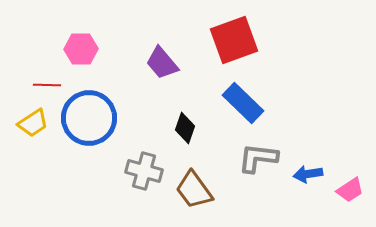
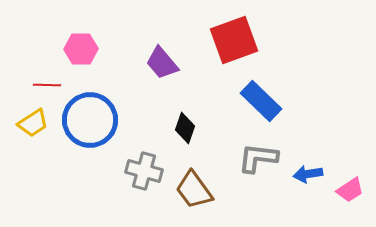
blue rectangle: moved 18 px right, 2 px up
blue circle: moved 1 px right, 2 px down
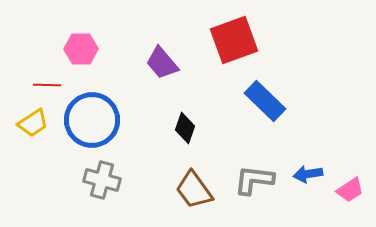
blue rectangle: moved 4 px right
blue circle: moved 2 px right
gray L-shape: moved 4 px left, 22 px down
gray cross: moved 42 px left, 9 px down
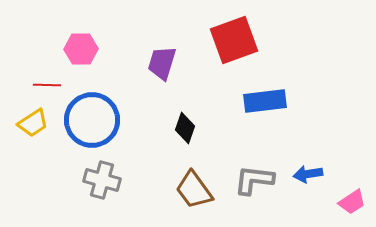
purple trapezoid: rotated 57 degrees clockwise
blue rectangle: rotated 51 degrees counterclockwise
pink trapezoid: moved 2 px right, 12 px down
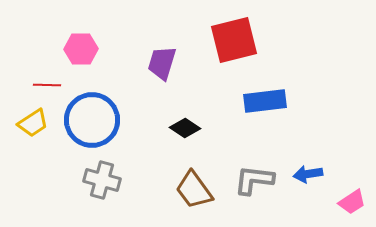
red square: rotated 6 degrees clockwise
black diamond: rotated 76 degrees counterclockwise
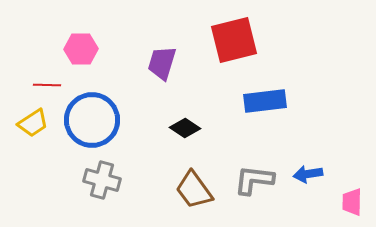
pink trapezoid: rotated 124 degrees clockwise
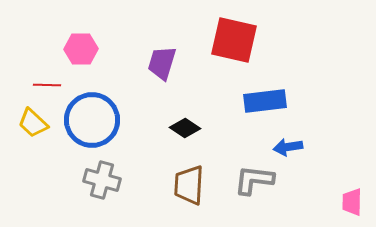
red square: rotated 27 degrees clockwise
yellow trapezoid: rotated 76 degrees clockwise
blue arrow: moved 20 px left, 27 px up
brown trapezoid: moved 5 px left, 5 px up; rotated 39 degrees clockwise
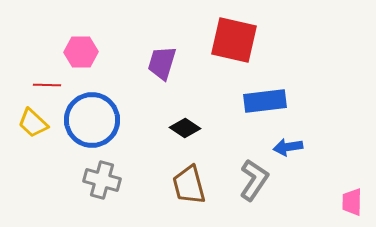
pink hexagon: moved 3 px down
gray L-shape: rotated 117 degrees clockwise
brown trapezoid: rotated 18 degrees counterclockwise
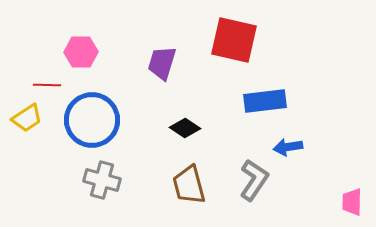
yellow trapezoid: moved 6 px left, 5 px up; rotated 76 degrees counterclockwise
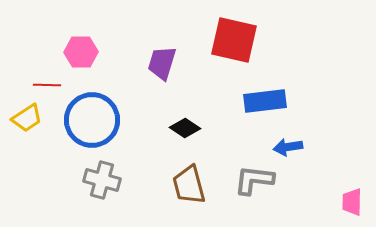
gray L-shape: rotated 117 degrees counterclockwise
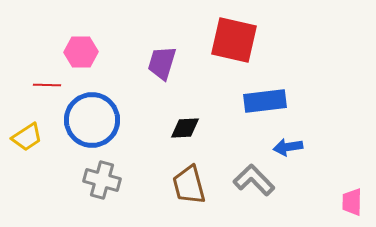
yellow trapezoid: moved 19 px down
black diamond: rotated 36 degrees counterclockwise
gray L-shape: rotated 39 degrees clockwise
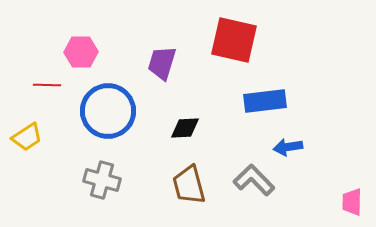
blue circle: moved 16 px right, 9 px up
